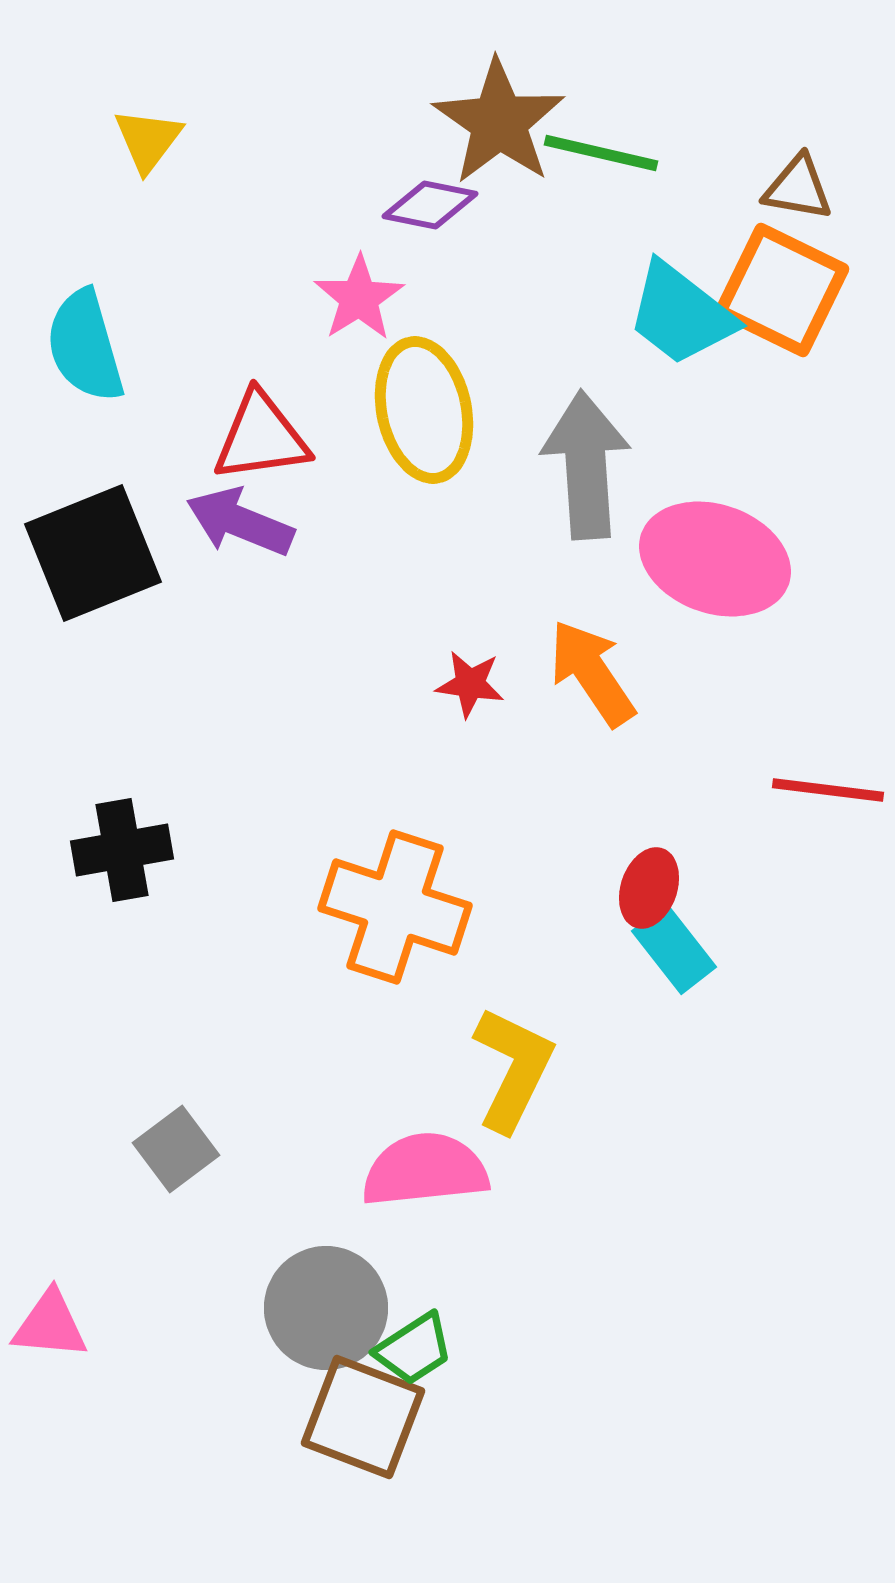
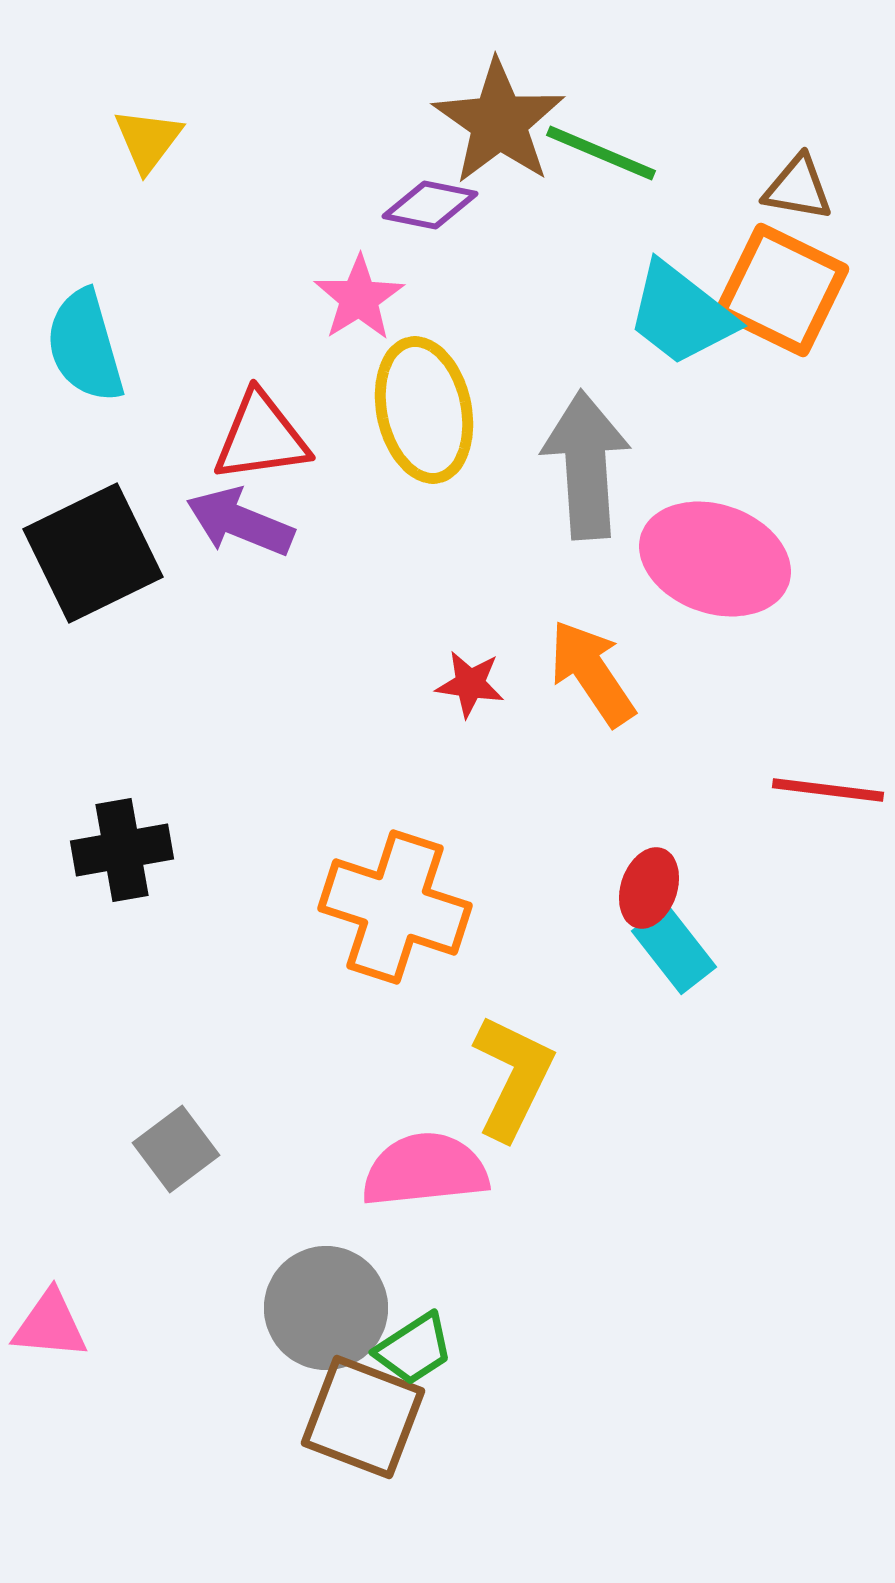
green line: rotated 10 degrees clockwise
black square: rotated 4 degrees counterclockwise
yellow L-shape: moved 8 px down
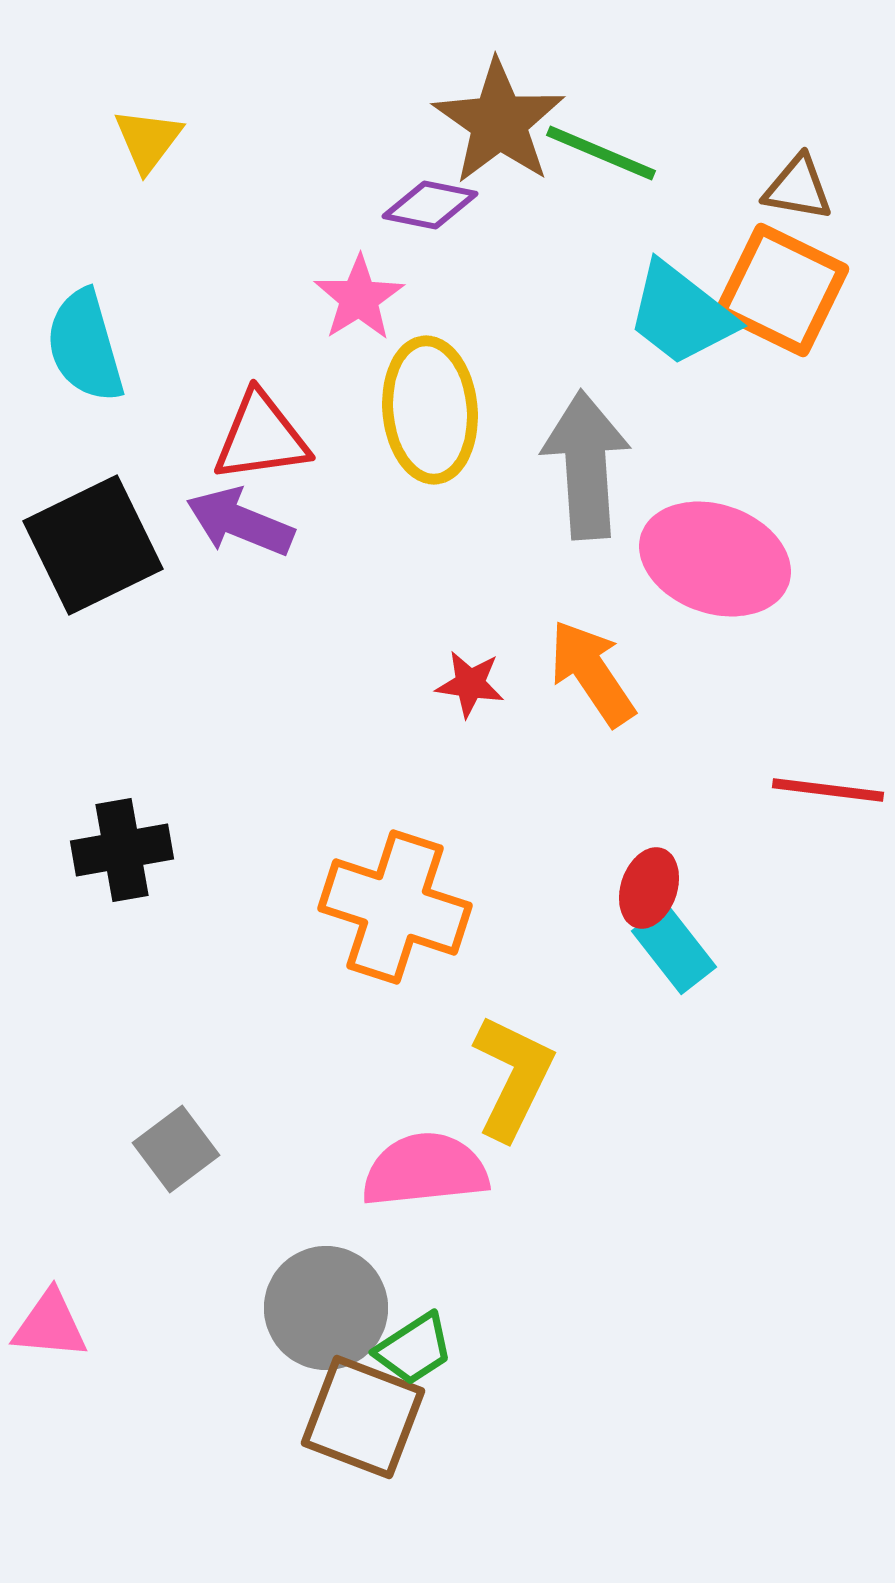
yellow ellipse: moved 6 px right; rotated 7 degrees clockwise
black square: moved 8 px up
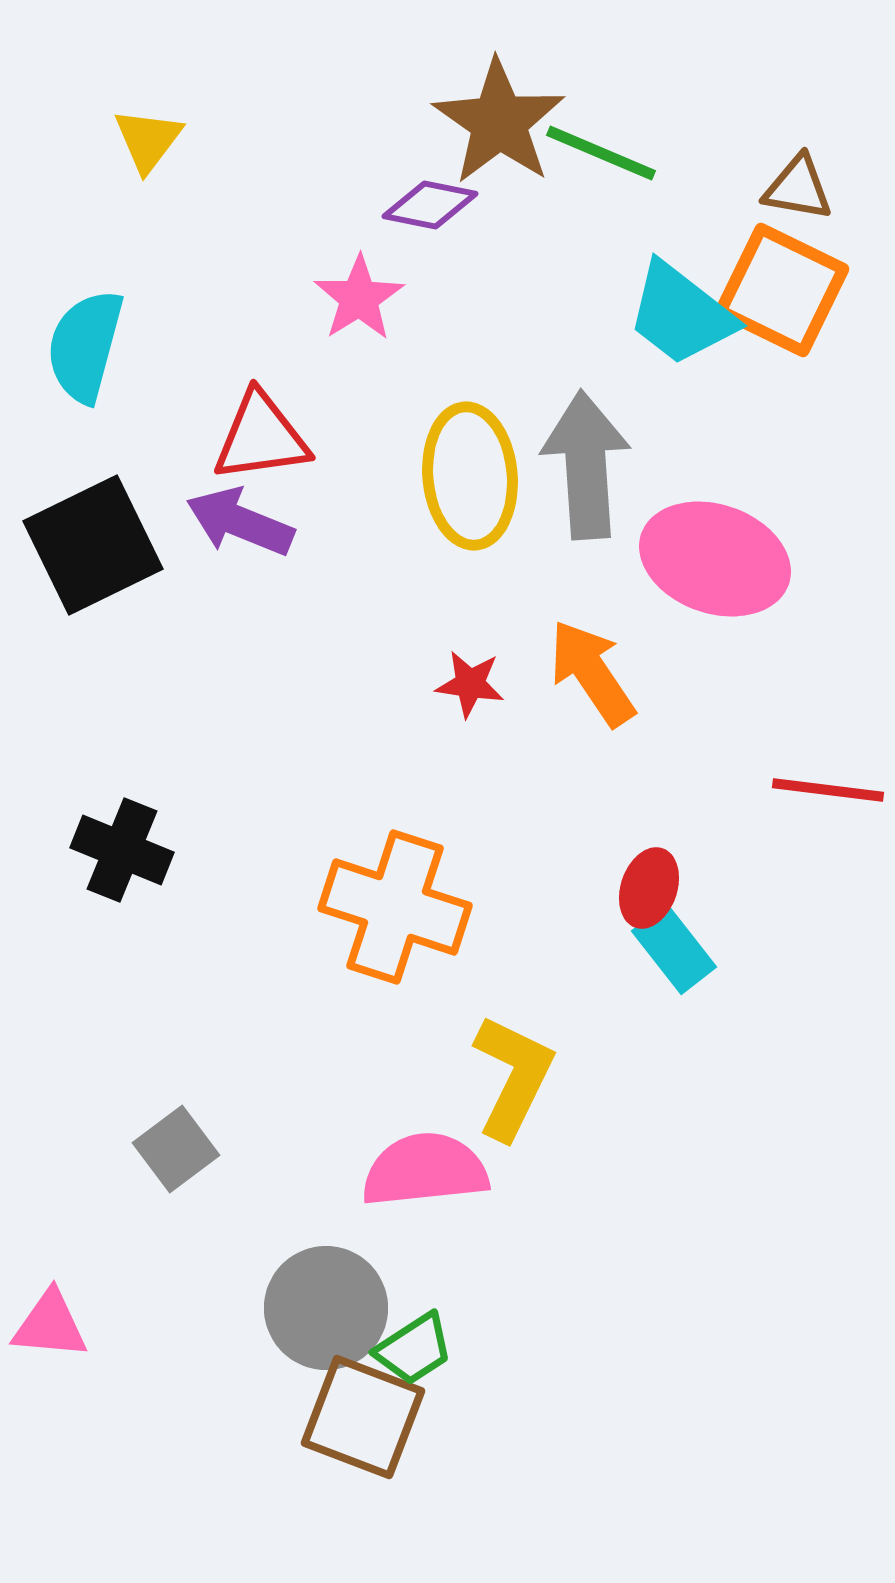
cyan semicircle: rotated 31 degrees clockwise
yellow ellipse: moved 40 px right, 66 px down
black cross: rotated 32 degrees clockwise
